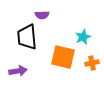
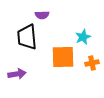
orange square: rotated 15 degrees counterclockwise
purple arrow: moved 1 px left, 3 px down
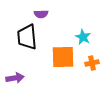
purple semicircle: moved 1 px left, 1 px up
cyan star: rotated 21 degrees counterclockwise
purple arrow: moved 2 px left, 4 px down
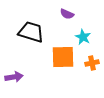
purple semicircle: moved 26 px right; rotated 24 degrees clockwise
black trapezoid: moved 4 px right, 5 px up; rotated 112 degrees clockwise
purple arrow: moved 1 px left, 1 px up
